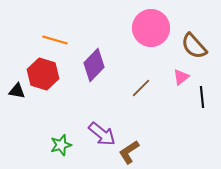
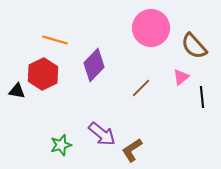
red hexagon: rotated 16 degrees clockwise
brown L-shape: moved 3 px right, 2 px up
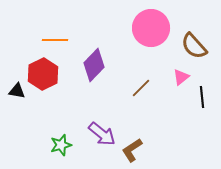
orange line: rotated 15 degrees counterclockwise
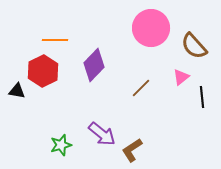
red hexagon: moved 3 px up
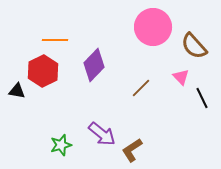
pink circle: moved 2 px right, 1 px up
pink triangle: rotated 36 degrees counterclockwise
black line: moved 1 px down; rotated 20 degrees counterclockwise
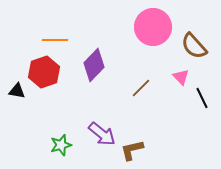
red hexagon: moved 1 px right, 1 px down; rotated 8 degrees clockwise
brown L-shape: rotated 20 degrees clockwise
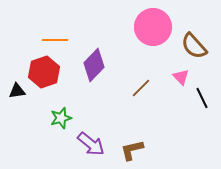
black triangle: rotated 18 degrees counterclockwise
purple arrow: moved 11 px left, 10 px down
green star: moved 27 px up
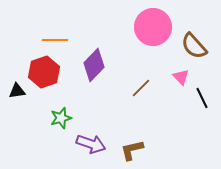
purple arrow: rotated 20 degrees counterclockwise
